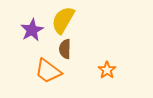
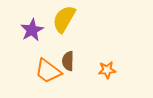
yellow semicircle: moved 1 px right, 1 px up
brown semicircle: moved 3 px right, 12 px down
orange star: rotated 30 degrees clockwise
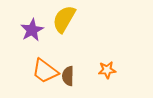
brown semicircle: moved 15 px down
orange trapezoid: moved 3 px left
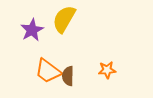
orange trapezoid: moved 3 px right
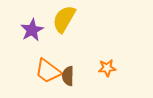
orange star: moved 2 px up
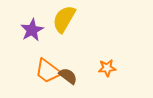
brown semicircle: rotated 126 degrees clockwise
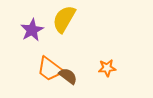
orange trapezoid: moved 2 px right, 2 px up
